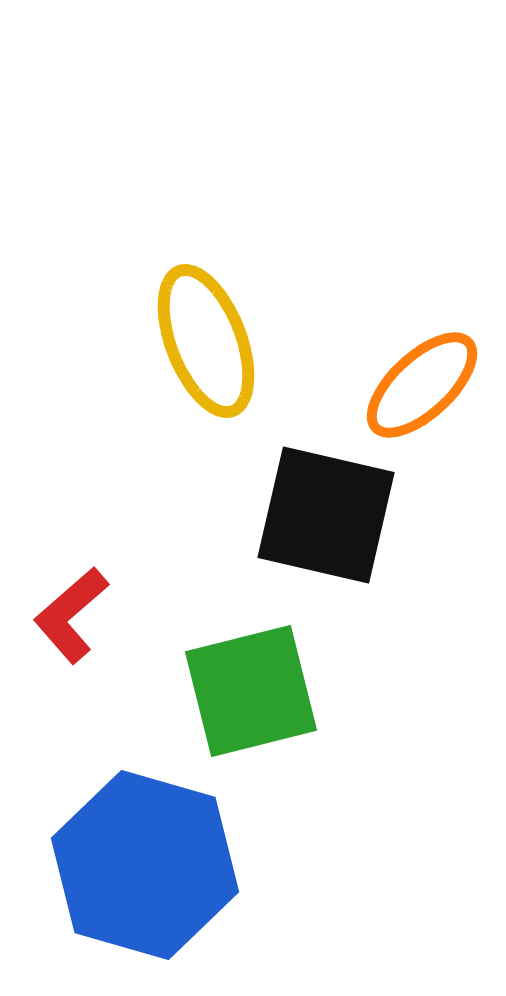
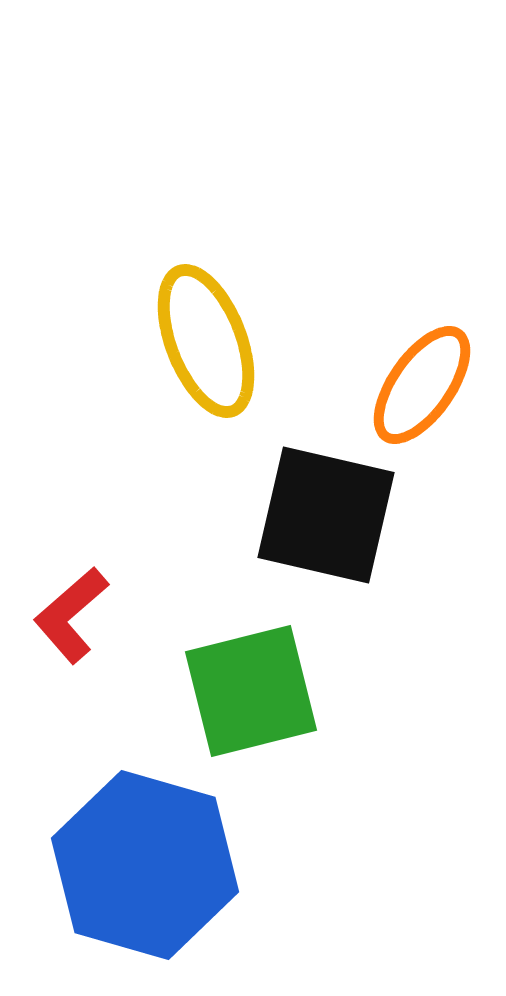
orange ellipse: rotated 12 degrees counterclockwise
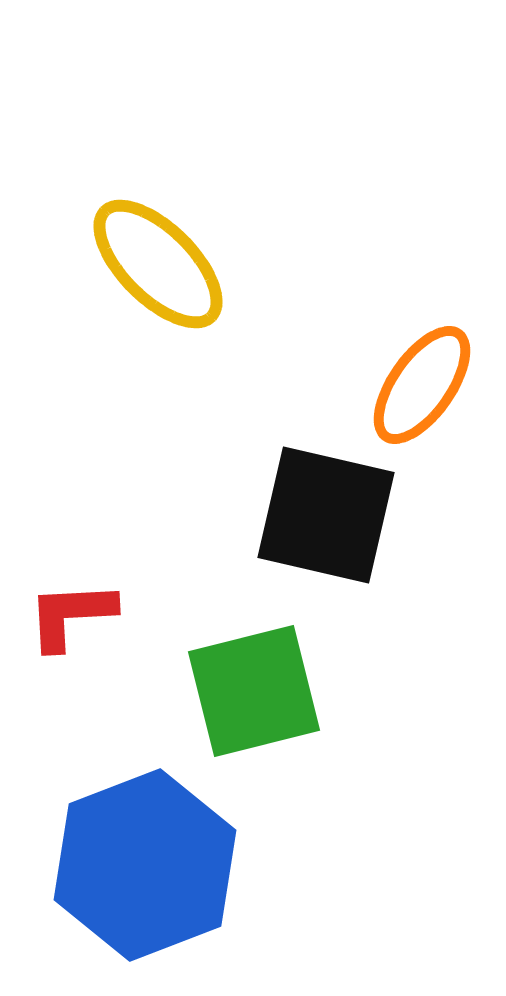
yellow ellipse: moved 48 px left, 77 px up; rotated 24 degrees counterclockwise
red L-shape: rotated 38 degrees clockwise
green square: moved 3 px right
blue hexagon: rotated 23 degrees clockwise
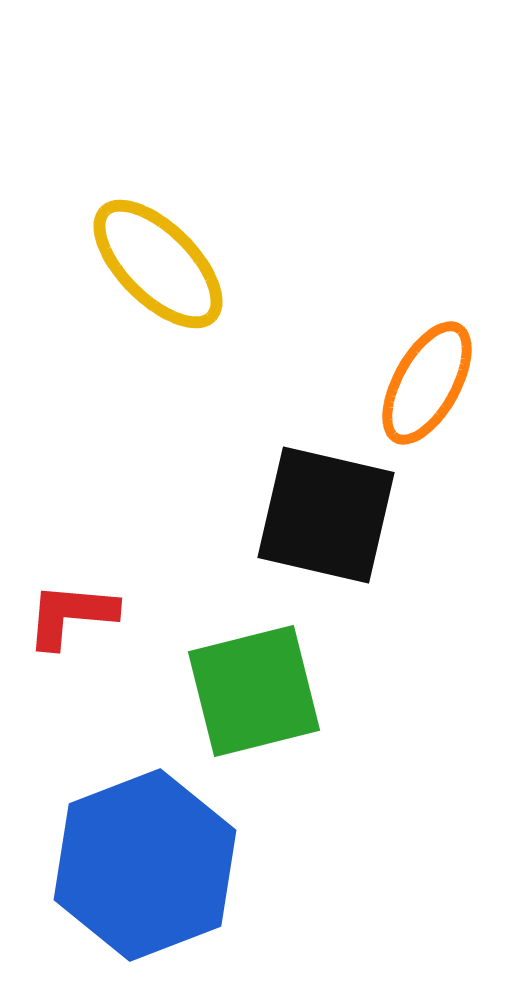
orange ellipse: moved 5 px right, 2 px up; rotated 6 degrees counterclockwise
red L-shape: rotated 8 degrees clockwise
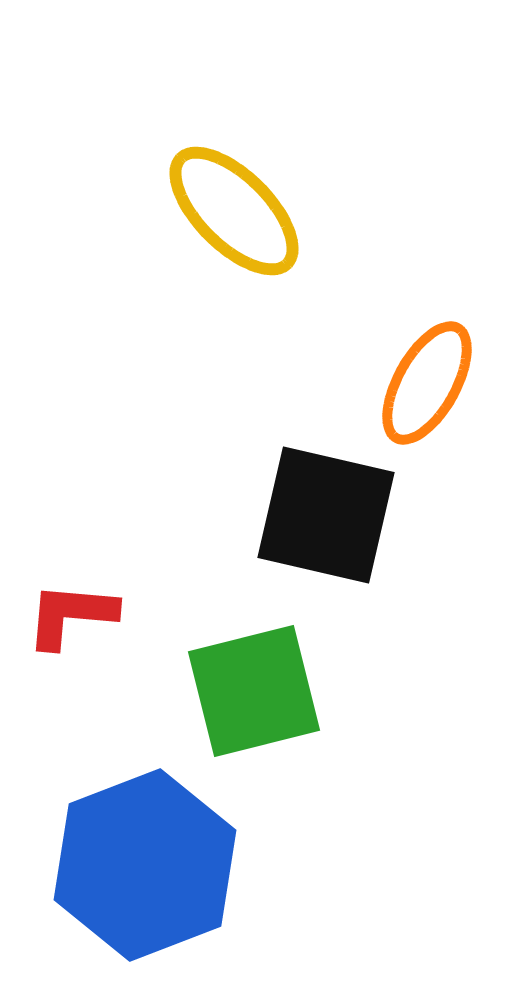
yellow ellipse: moved 76 px right, 53 px up
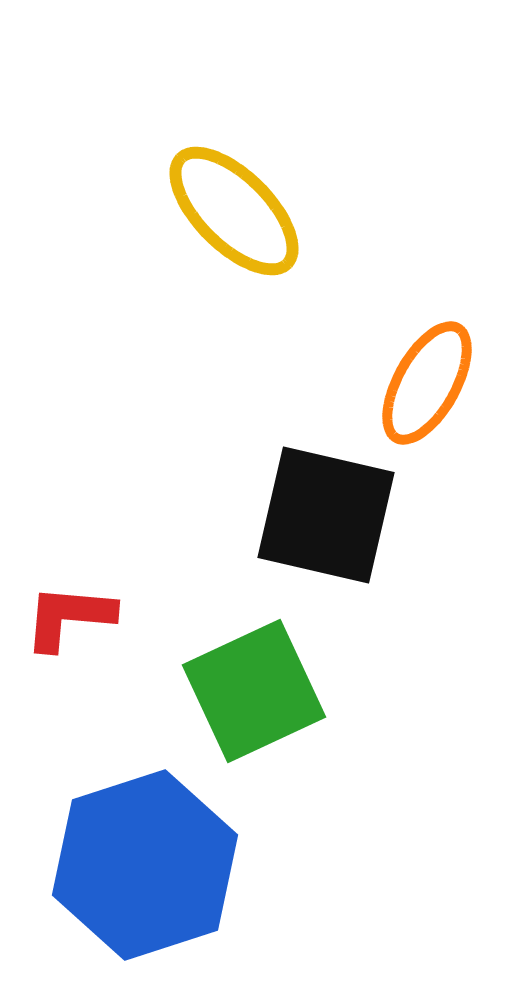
red L-shape: moved 2 px left, 2 px down
green square: rotated 11 degrees counterclockwise
blue hexagon: rotated 3 degrees clockwise
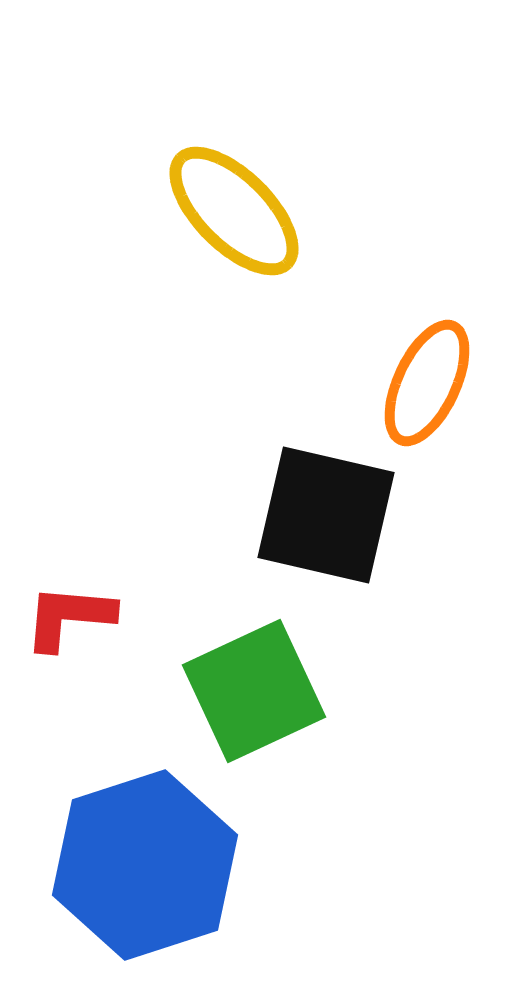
orange ellipse: rotated 4 degrees counterclockwise
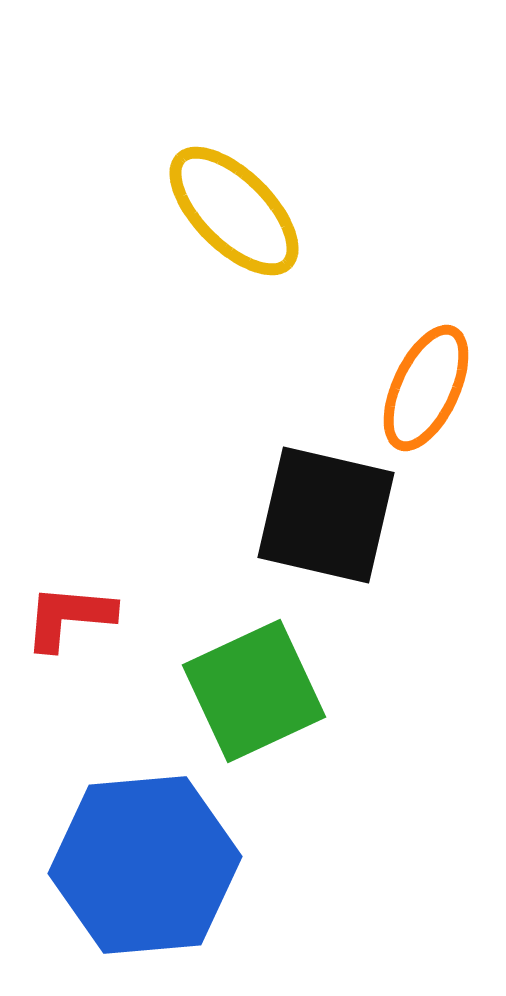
orange ellipse: moved 1 px left, 5 px down
blue hexagon: rotated 13 degrees clockwise
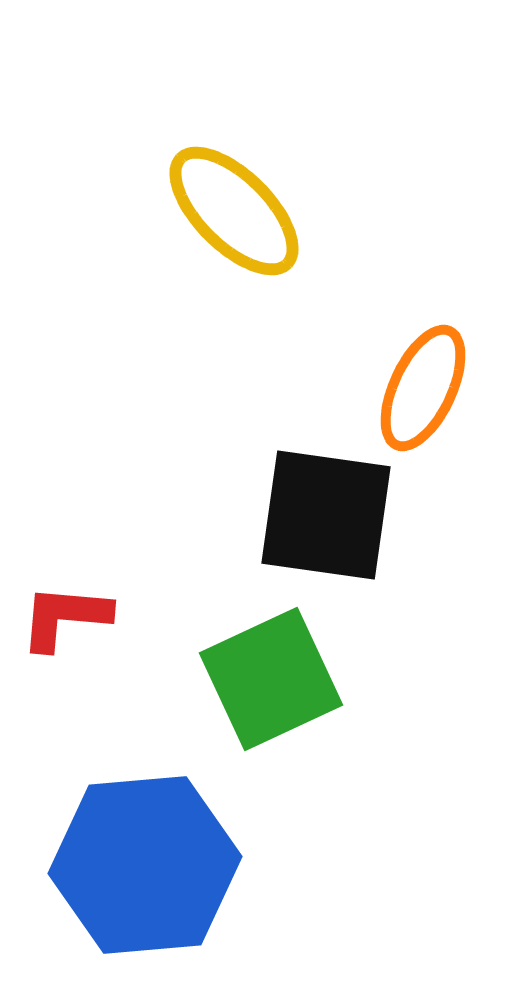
orange ellipse: moved 3 px left
black square: rotated 5 degrees counterclockwise
red L-shape: moved 4 px left
green square: moved 17 px right, 12 px up
